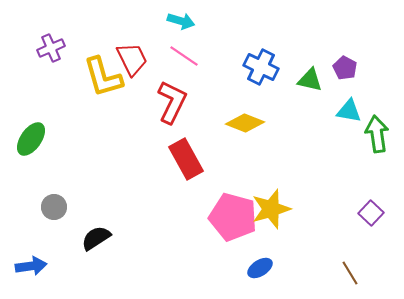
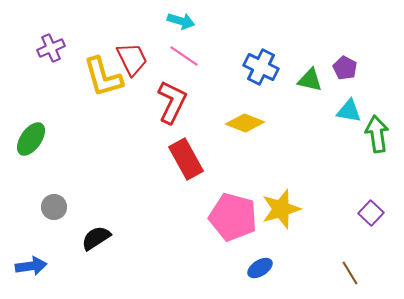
yellow star: moved 10 px right
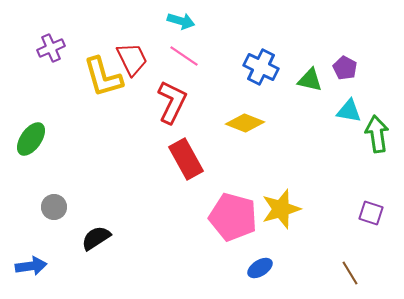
purple square: rotated 25 degrees counterclockwise
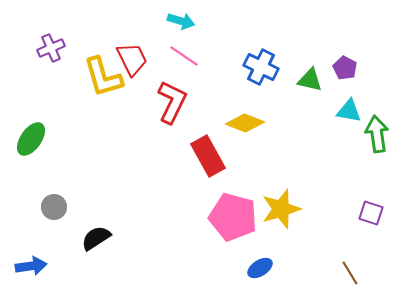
red rectangle: moved 22 px right, 3 px up
